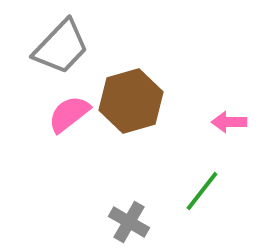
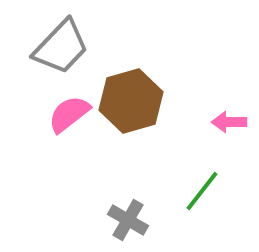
gray cross: moved 1 px left, 2 px up
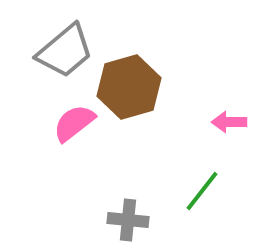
gray trapezoid: moved 4 px right, 4 px down; rotated 6 degrees clockwise
brown hexagon: moved 2 px left, 14 px up
pink semicircle: moved 5 px right, 9 px down
gray cross: rotated 24 degrees counterclockwise
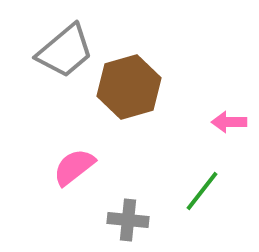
pink semicircle: moved 44 px down
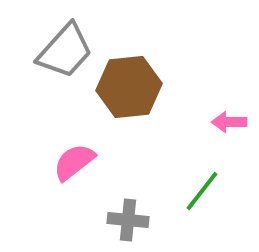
gray trapezoid: rotated 8 degrees counterclockwise
brown hexagon: rotated 10 degrees clockwise
pink semicircle: moved 5 px up
